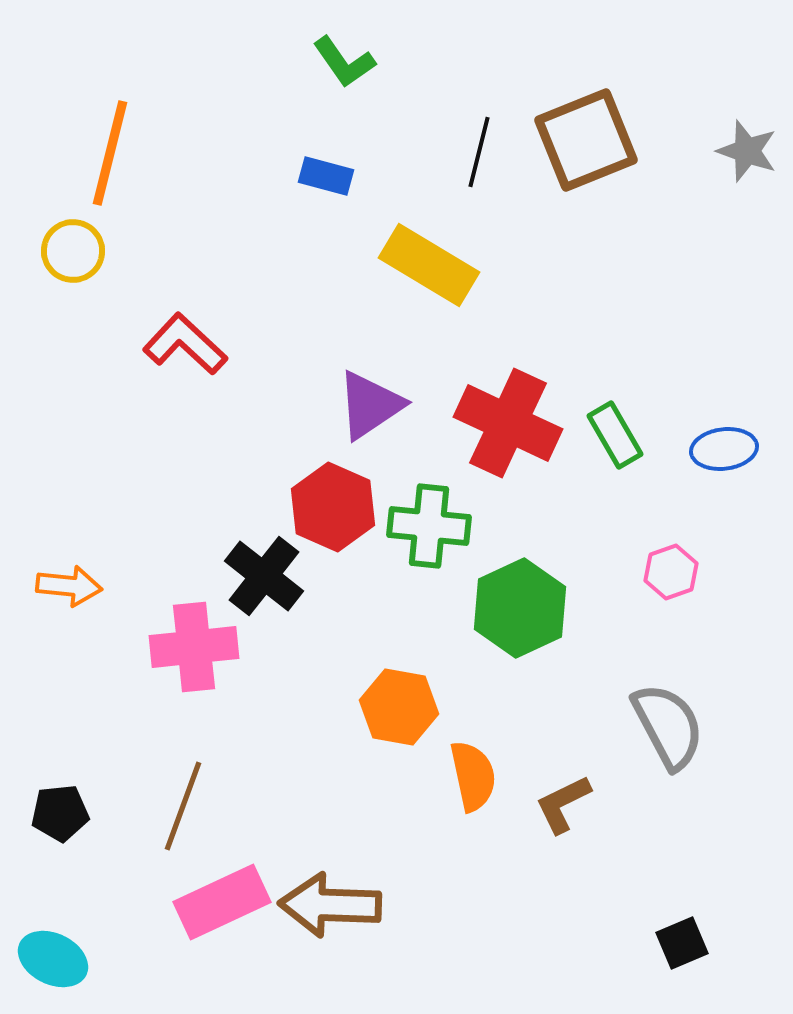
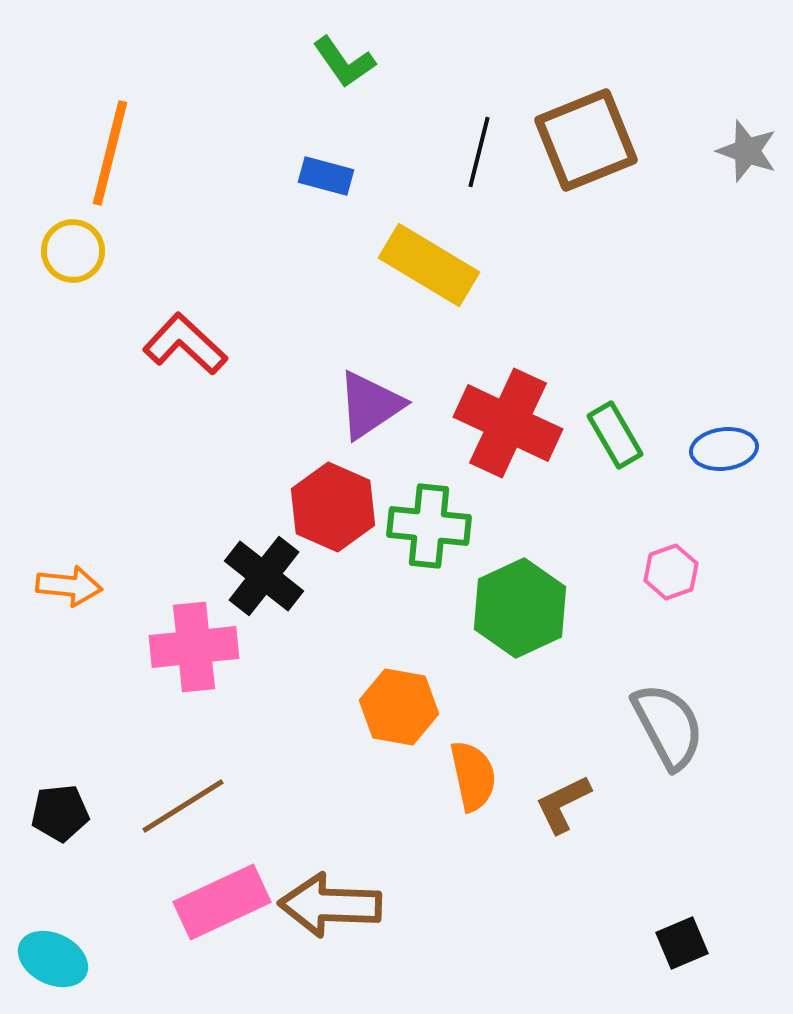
brown line: rotated 38 degrees clockwise
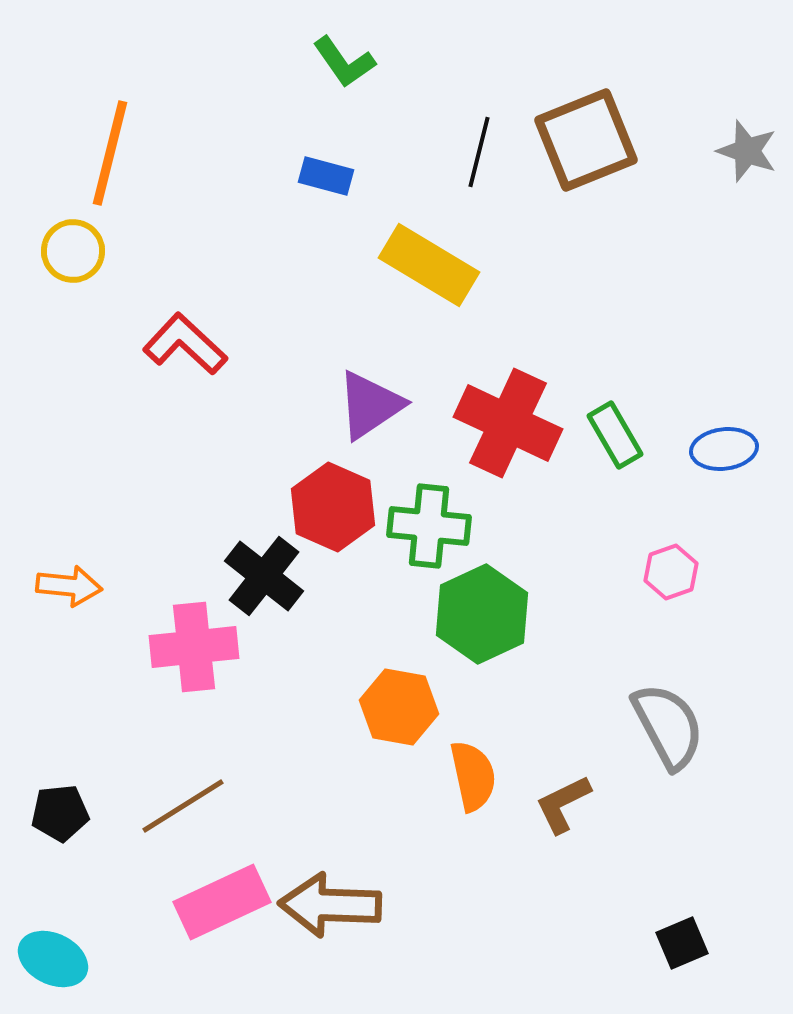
green hexagon: moved 38 px left, 6 px down
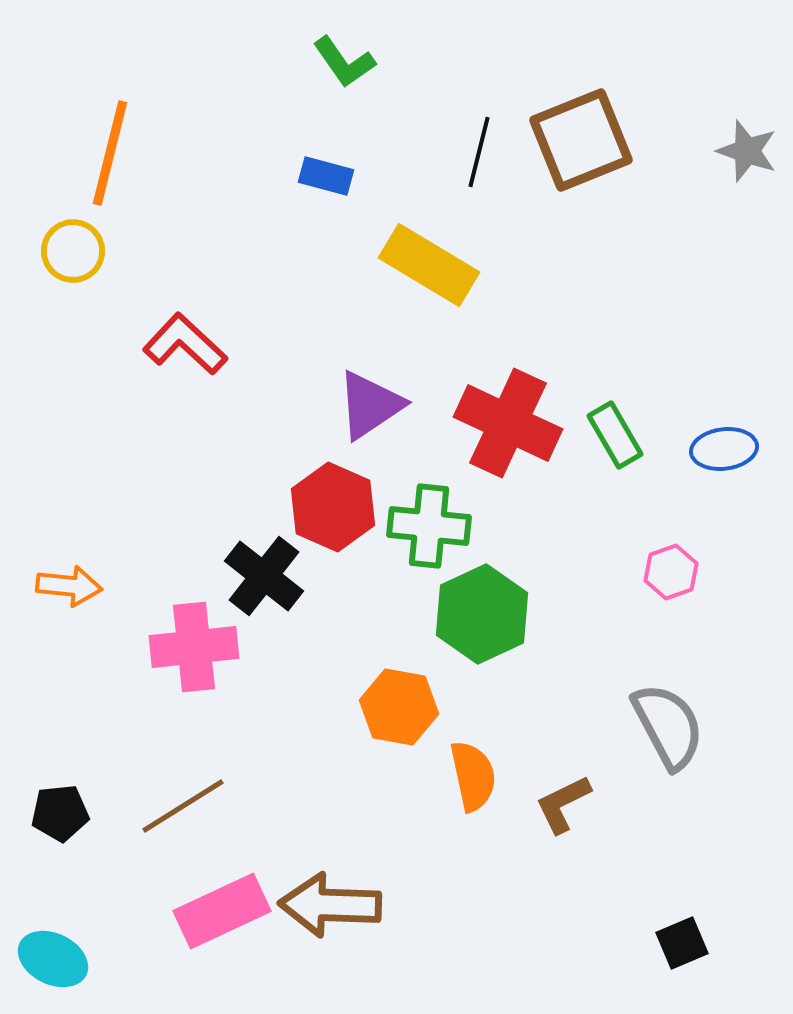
brown square: moved 5 px left
pink rectangle: moved 9 px down
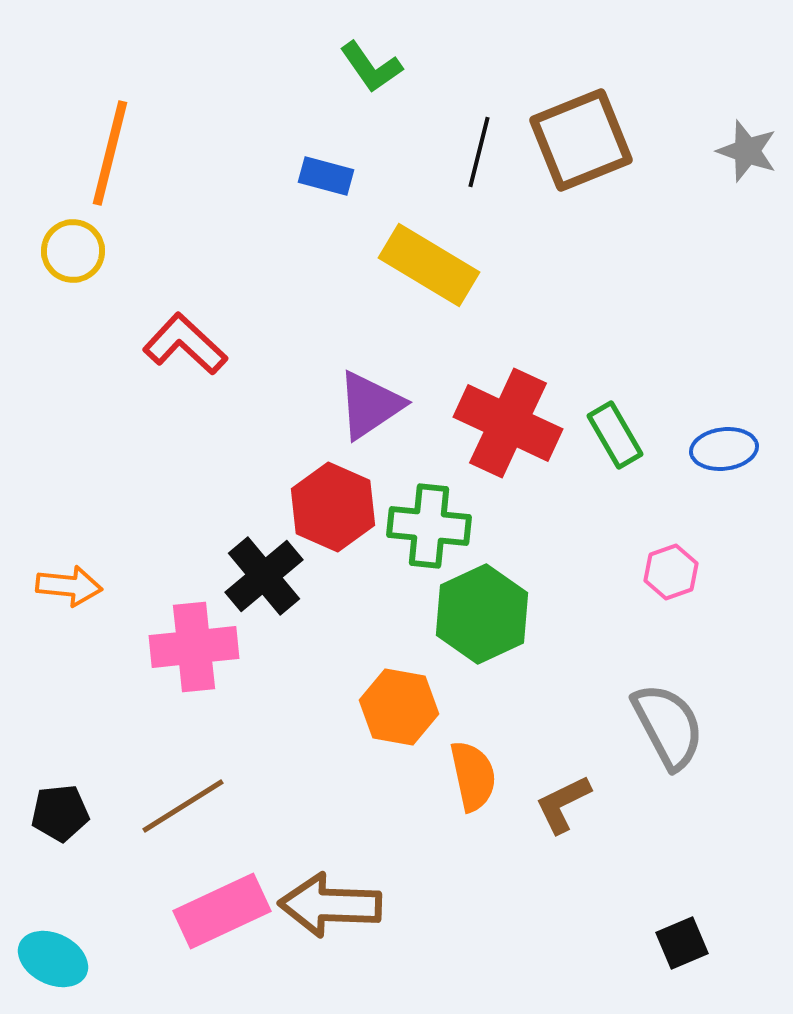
green L-shape: moved 27 px right, 5 px down
black cross: rotated 12 degrees clockwise
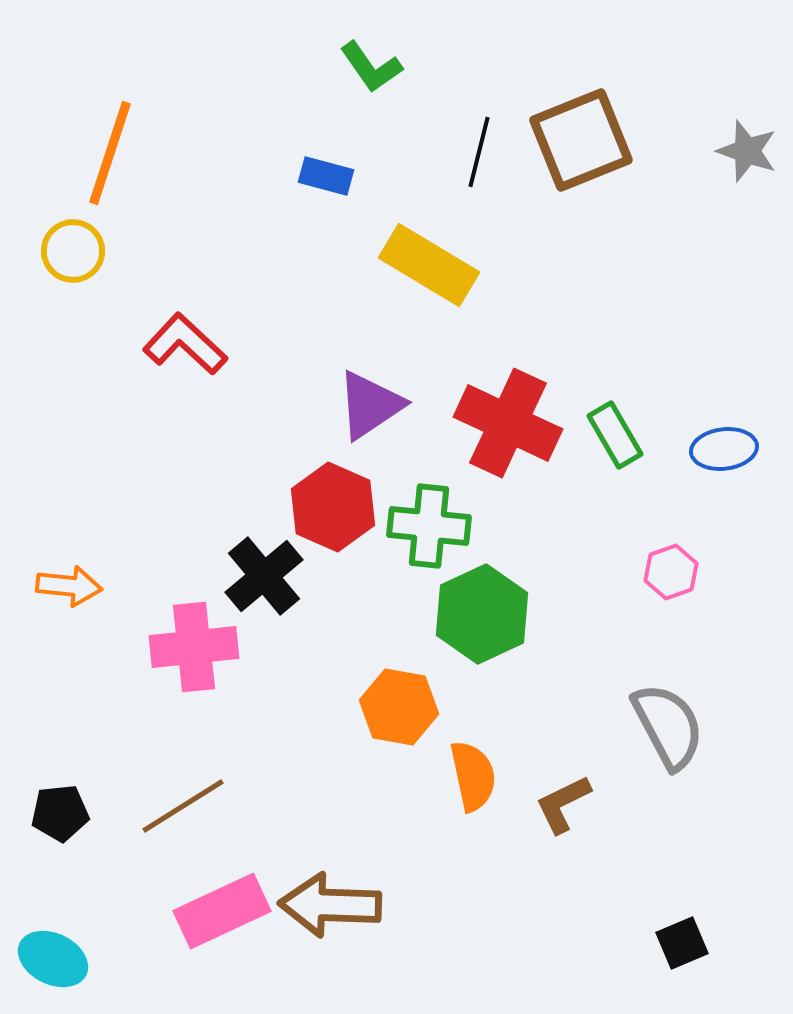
orange line: rotated 4 degrees clockwise
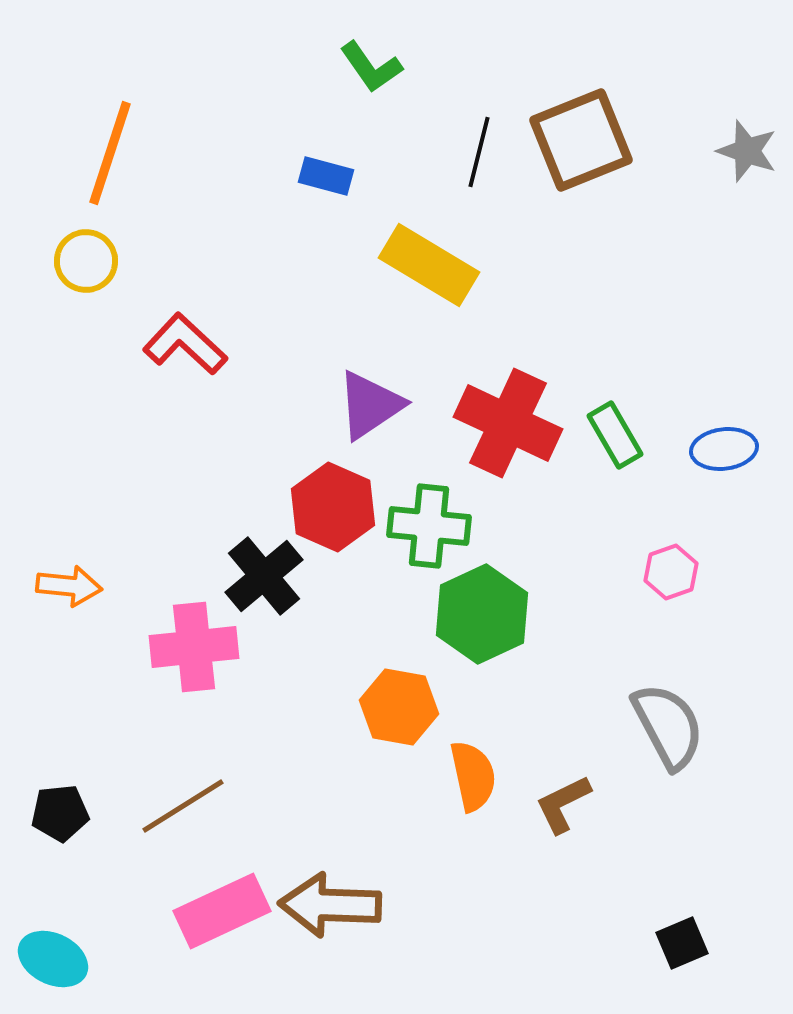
yellow circle: moved 13 px right, 10 px down
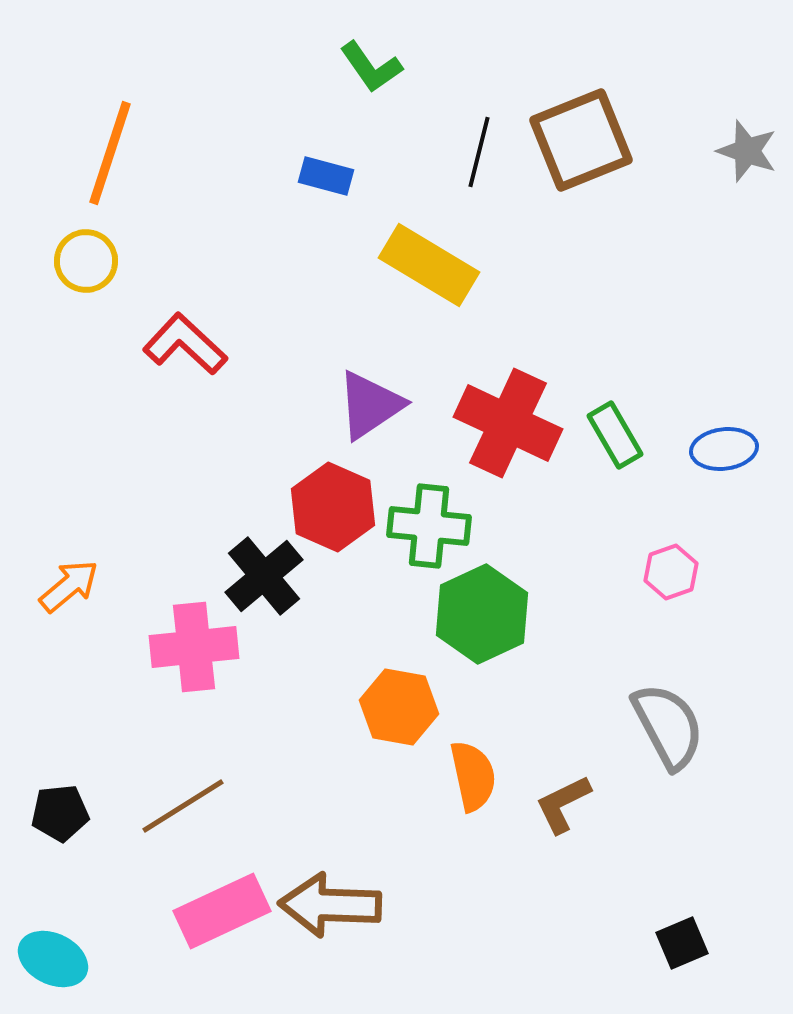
orange arrow: rotated 46 degrees counterclockwise
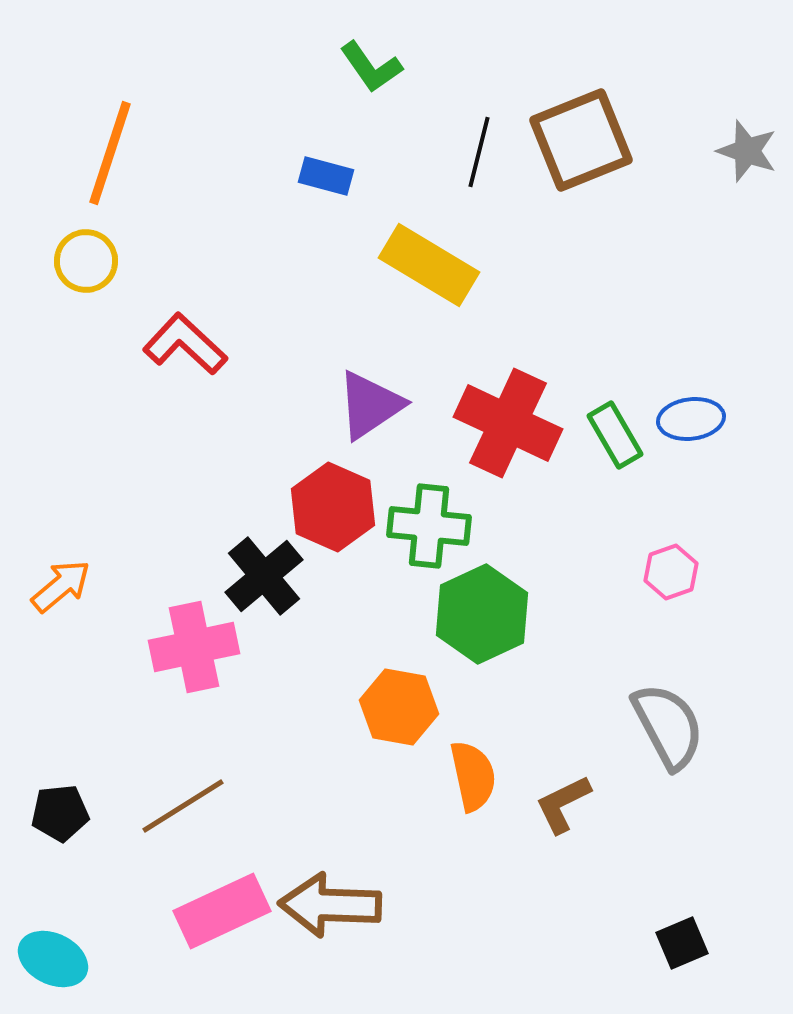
blue ellipse: moved 33 px left, 30 px up
orange arrow: moved 8 px left
pink cross: rotated 6 degrees counterclockwise
